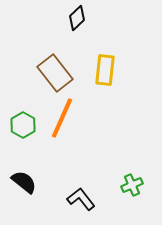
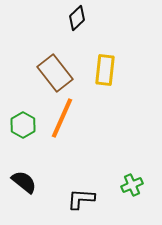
black L-shape: rotated 48 degrees counterclockwise
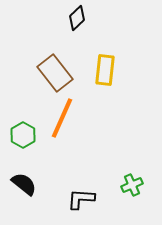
green hexagon: moved 10 px down
black semicircle: moved 2 px down
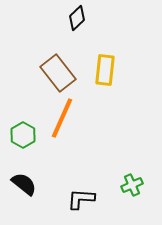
brown rectangle: moved 3 px right
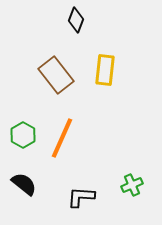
black diamond: moved 1 px left, 2 px down; rotated 25 degrees counterclockwise
brown rectangle: moved 2 px left, 2 px down
orange line: moved 20 px down
black L-shape: moved 2 px up
